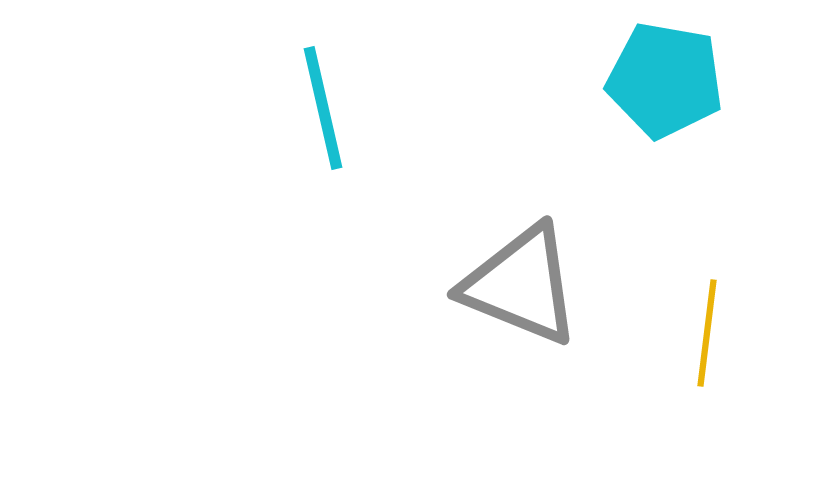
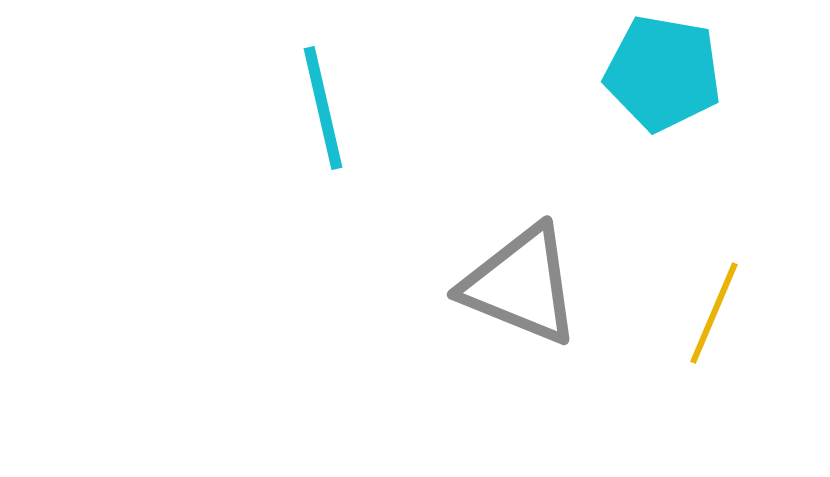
cyan pentagon: moved 2 px left, 7 px up
yellow line: moved 7 px right, 20 px up; rotated 16 degrees clockwise
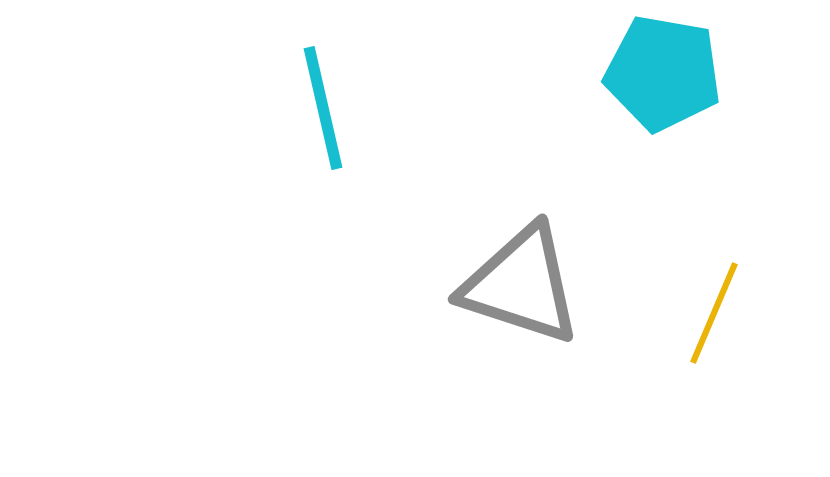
gray triangle: rotated 4 degrees counterclockwise
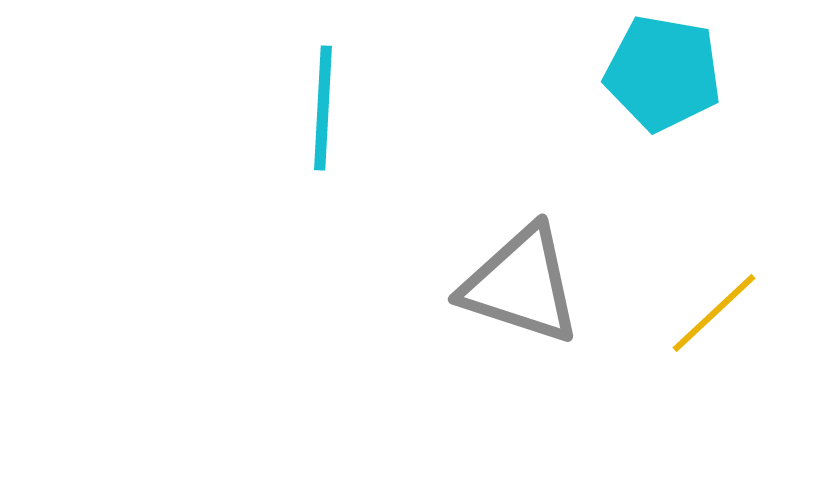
cyan line: rotated 16 degrees clockwise
yellow line: rotated 24 degrees clockwise
